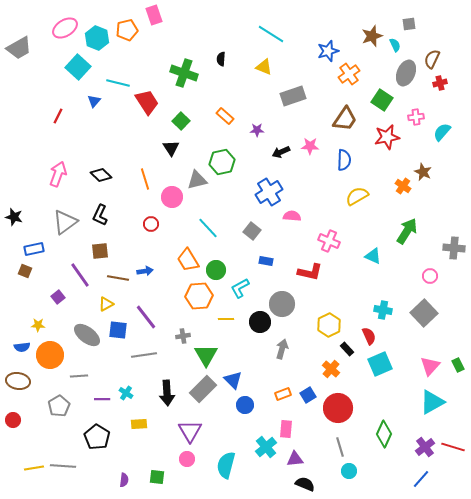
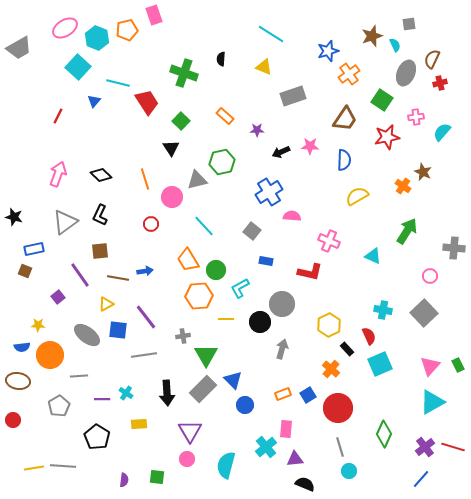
cyan line at (208, 228): moved 4 px left, 2 px up
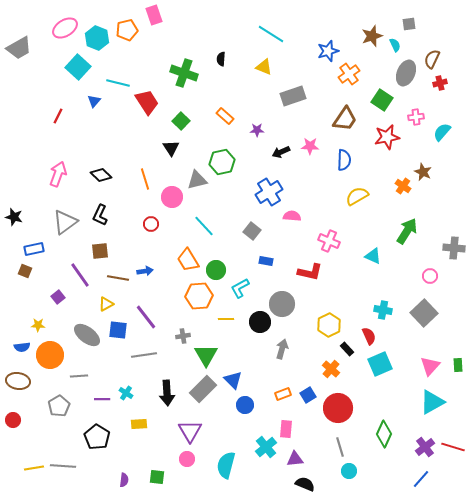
green rectangle at (458, 365): rotated 24 degrees clockwise
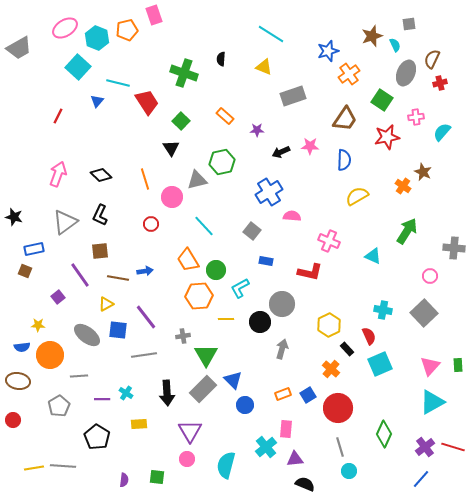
blue triangle at (94, 101): moved 3 px right
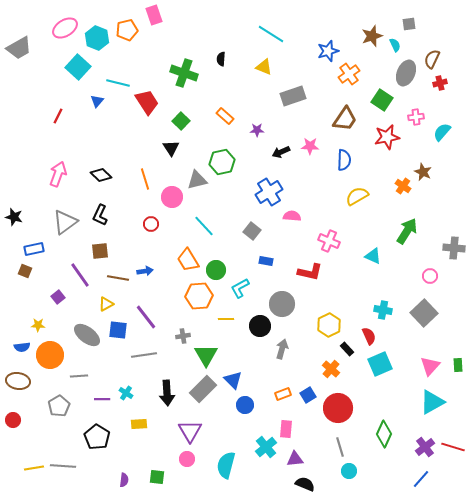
black circle at (260, 322): moved 4 px down
